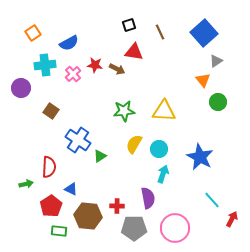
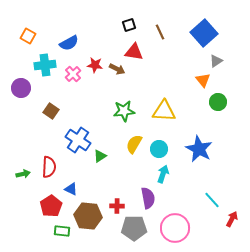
orange square: moved 5 px left, 3 px down; rotated 28 degrees counterclockwise
blue star: moved 1 px left, 8 px up
green arrow: moved 3 px left, 10 px up
green rectangle: moved 3 px right
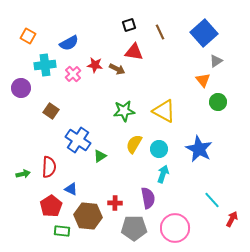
yellow triangle: rotated 25 degrees clockwise
red cross: moved 2 px left, 3 px up
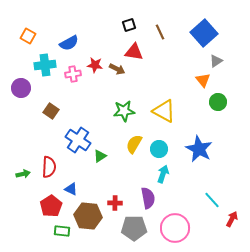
pink cross: rotated 35 degrees clockwise
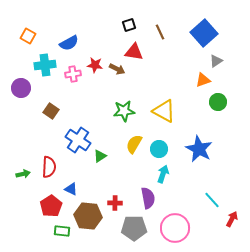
orange triangle: rotated 49 degrees clockwise
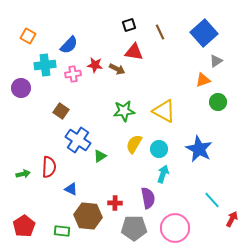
blue semicircle: moved 2 px down; rotated 18 degrees counterclockwise
brown square: moved 10 px right
red pentagon: moved 27 px left, 20 px down
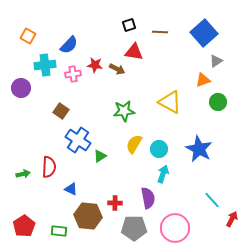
brown line: rotated 63 degrees counterclockwise
yellow triangle: moved 6 px right, 9 px up
green rectangle: moved 3 px left
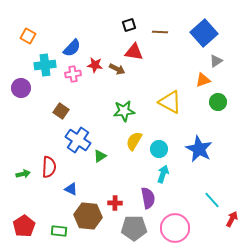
blue semicircle: moved 3 px right, 3 px down
yellow semicircle: moved 3 px up
